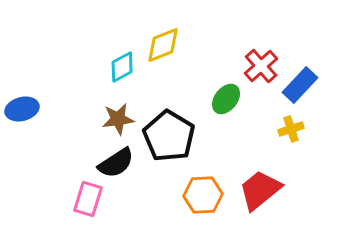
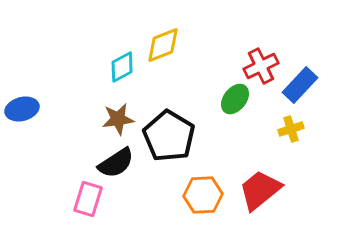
red cross: rotated 16 degrees clockwise
green ellipse: moved 9 px right
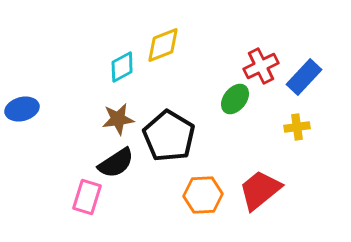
blue rectangle: moved 4 px right, 8 px up
yellow cross: moved 6 px right, 2 px up; rotated 10 degrees clockwise
pink rectangle: moved 1 px left, 2 px up
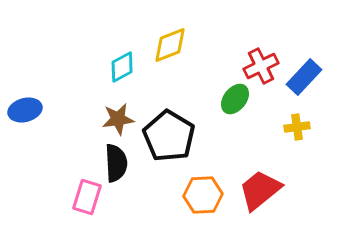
yellow diamond: moved 7 px right
blue ellipse: moved 3 px right, 1 px down
black semicircle: rotated 60 degrees counterclockwise
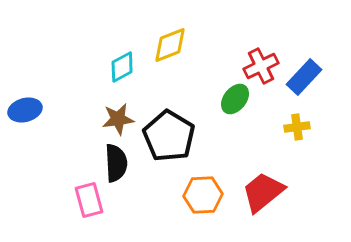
red trapezoid: moved 3 px right, 2 px down
pink rectangle: moved 2 px right, 3 px down; rotated 32 degrees counterclockwise
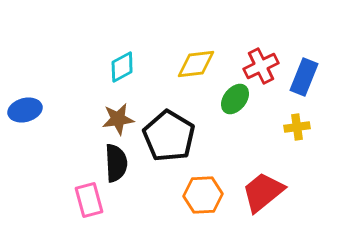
yellow diamond: moved 26 px right, 19 px down; rotated 15 degrees clockwise
blue rectangle: rotated 21 degrees counterclockwise
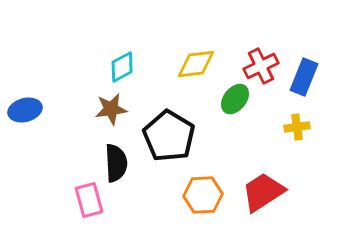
brown star: moved 7 px left, 10 px up
red trapezoid: rotated 6 degrees clockwise
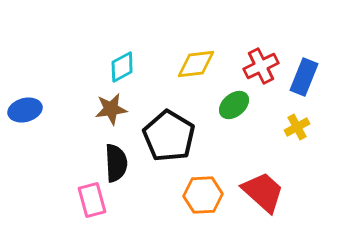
green ellipse: moved 1 px left, 6 px down; rotated 12 degrees clockwise
yellow cross: rotated 20 degrees counterclockwise
red trapezoid: rotated 75 degrees clockwise
pink rectangle: moved 3 px right
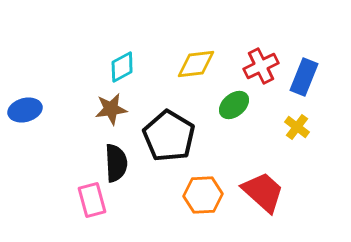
yellow cross: rotated 25 degrees counterclockwise
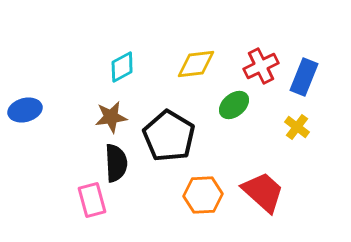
brown star: moved 8 px down
